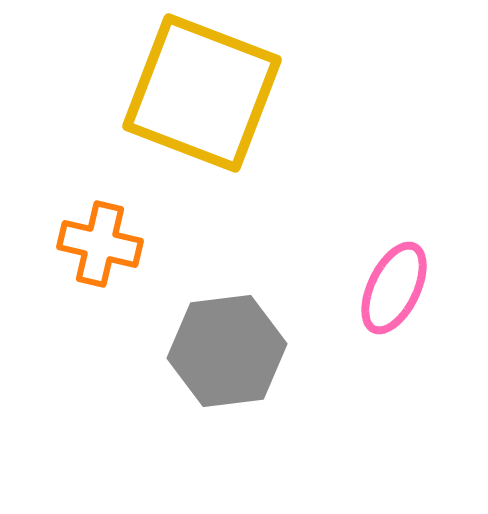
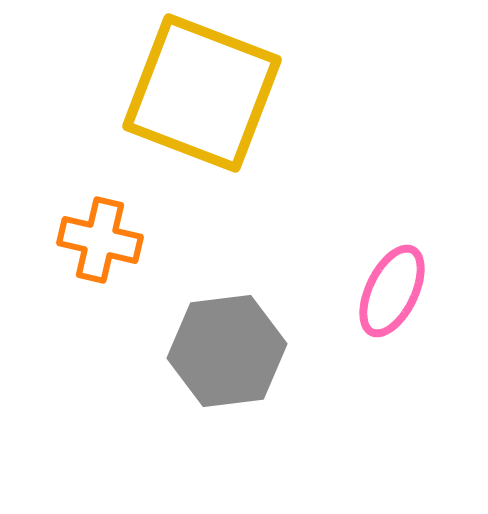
orange cross: moved 4 px up
pink ellipse: moved 2 px left, 3 px down
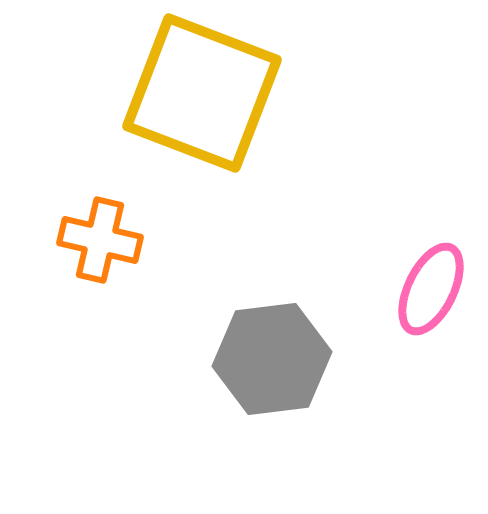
pink ellipse: moved 39 px right, 2 px up
gray hexagon: moved 45 px right, 8 px down
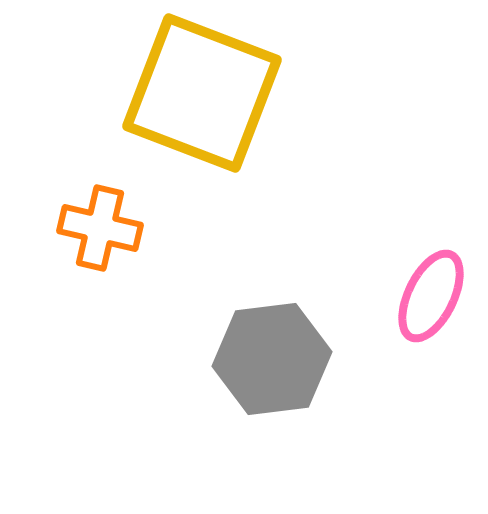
orange cross: moved 12 px up
pink ellipse: moved 7 px down
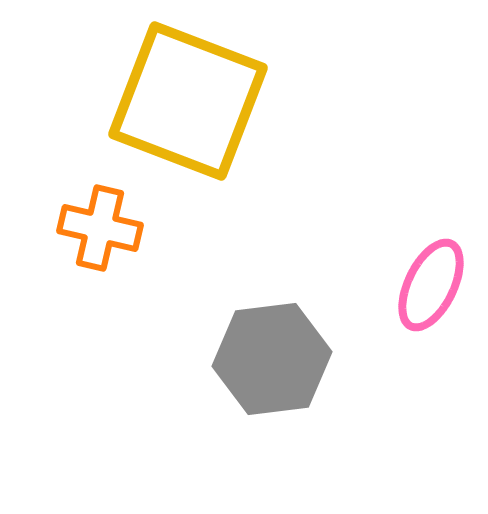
yellow square: moved 14 px left, 8 px down
pink ellipse: moved 11 px up
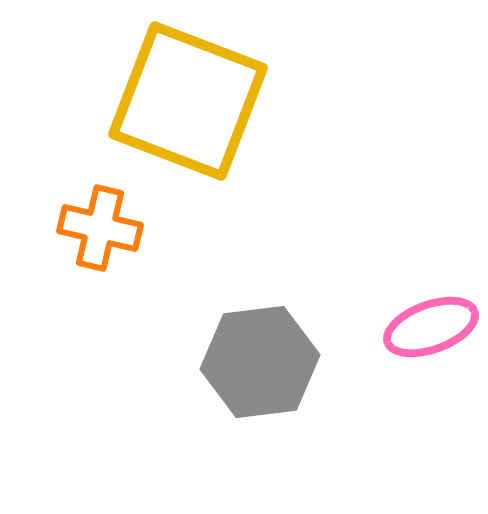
pink ellipse: moved 42 px down; rotated 44 degrees clockwise
gray hexagon: moved 12 px left, 3 px down
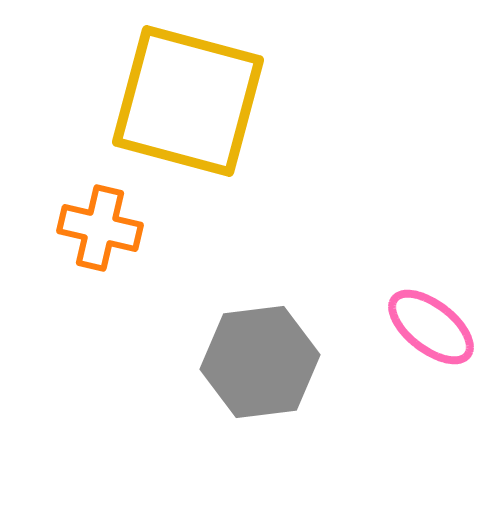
yellow square: rotated 6 degrees counterclockwise
pink ellipse: rotated 58 degrees clockwise
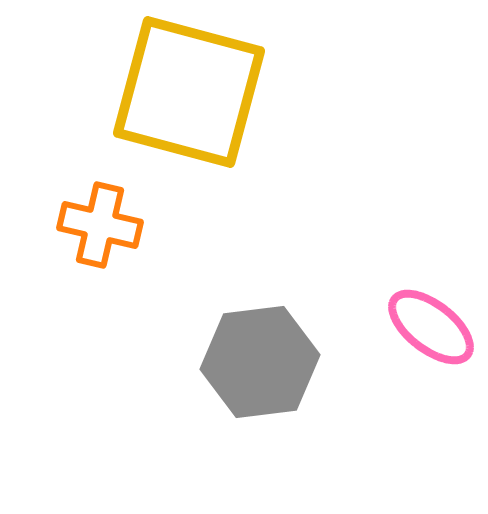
yellow square: moved 1 px right, 9 px up
orange cross: moved 3 px up
